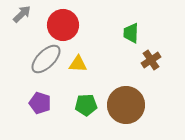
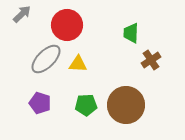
red circle: moved 4 px right
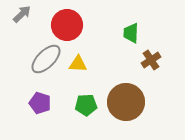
brown circle: moved 3 px up
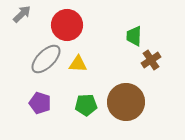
green trapezoid: moved 3 px right, 3 px down
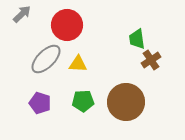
green trapezoid: moved 3 px right, 3 px down; rotated 10 degrees counterclockwise
green pentagon: moved 3 px left, 4 px up
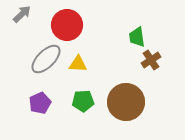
green trapezoid: moved 2 px up
purple pentagon: rotated 30 degrees clockwise
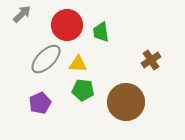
green trapezoid: moved 36 px left, 5 px up
green pentagon: moved 11 px up; rotated 10 degrees clockwise
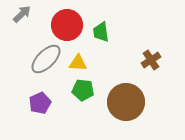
yellow triangle: moved 1 px up
